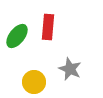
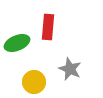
green ellipse: moved 7 px down; rotated 30 degrees clockwise
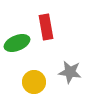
red rectangle: moved 2 px left; rotated 15 degrees counterclockwise
gray star: moved 3 px down; rotated 15 degrees counterclockwise
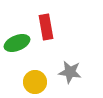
yellow circle: moved 1 px right
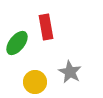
green ellipse: rotated 30 degrees counterclockwise
gray star: rotated 20 degrees clockwise
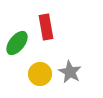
yellow circle: moved 5 px right, 8 px up
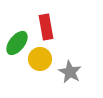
yellow circle: moved 15 px up
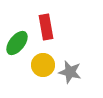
yellow circle: moved 3 px right, 6 px down
gray star: rotated 15 degrees counterclockwise
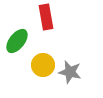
red rectangle: moved 10 px up
green ellipse: moved 2 px up
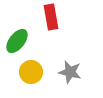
red rectangle: moved 5 px right
yellow circle: moved 12 px left, 7 px down
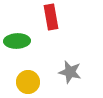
green ellipse: rotated 50 degrees clockwise
yellow circle: moved 3 px left, 10 px down
